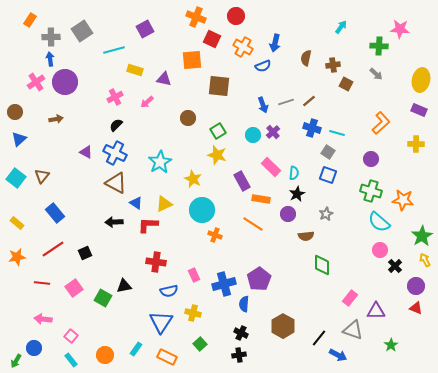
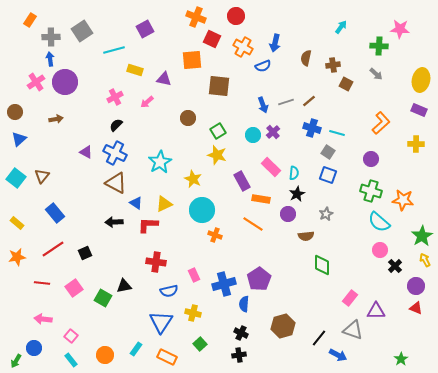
brown hexagon at (283, 326): rotated 15 degrees clockwise
green star at (391, 345): moved 10 px right, 14 px down
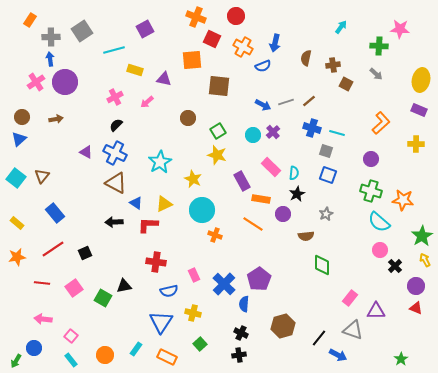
blue arrow at (263, 105): rotated 42 degrees counterclockwise
brown circle at (15, 112): moved 7 px right, 5 px down
gray square at (328, 152): moved 2 px left, 1 px up; rotated 16 degrees counterclockwise
purple circle at (288, 214): moved 5 px left
blue cross at (224, 284): rotated 30 degrees counterclockwise
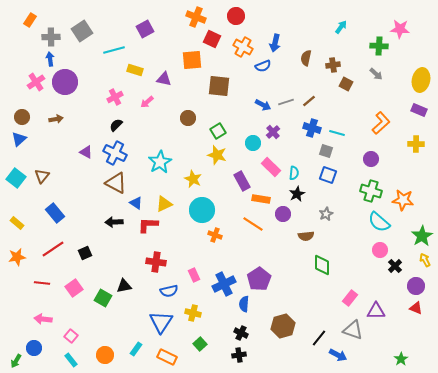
cyan circle at (253, 135): moved 8 px down
blue cross at (224, 284): rotated 20 degrees clockwise
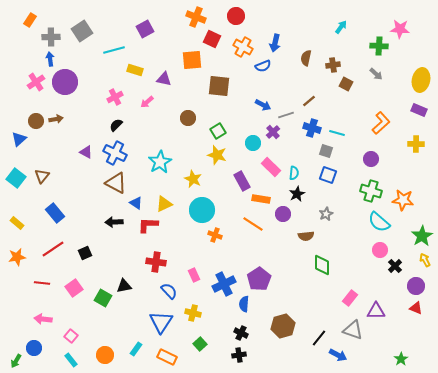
gray line at (286, 102): moved 13 px down
brown circle at (22, 117): moved 14 px right, 4 px down
blue semicircle at (169, 291): rotated 120 degrees counterclockwise
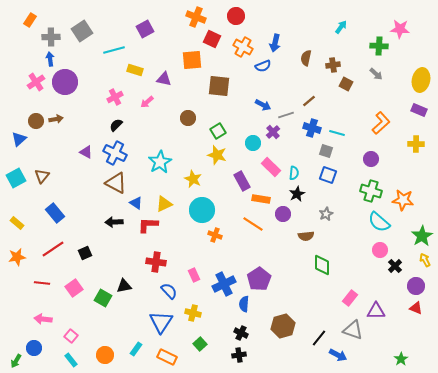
cyan square at (16, 178): rotated 24 degrees clockwise
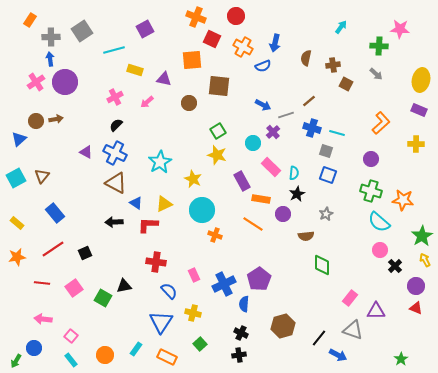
brown circle at (188, 118): moved 1 px right, 15 px up
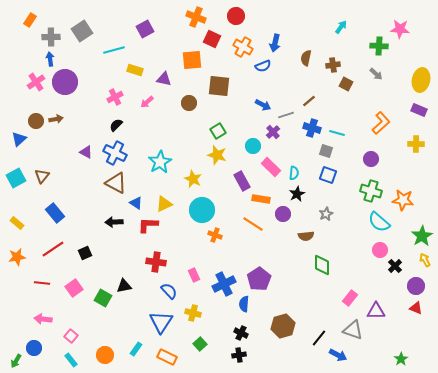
cyan circle at (253, 143): moved 3 px down
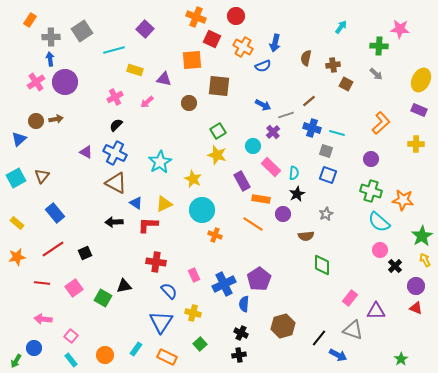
purple square at (145, 29): rotated 18 degrees counterclockwise
yellow ellipse at (421, 80): rotated 15 degrees clockwise
